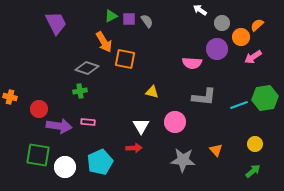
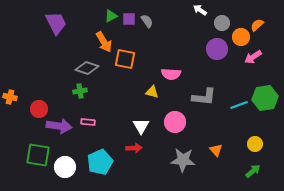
pink semicircle: moved 21 px left, 11 px down
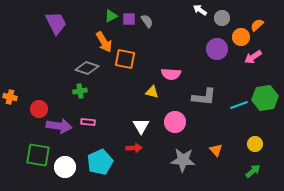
gray circle: moved 5 px up
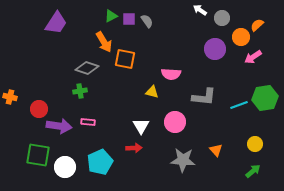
purple trapezoid: rotated 60 degrees clockwise
purple circle: moved 2 px left
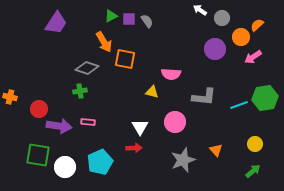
white triangle: moved 1 px left, 1 px down
gray star: rotated 25 degrees counterclockwise
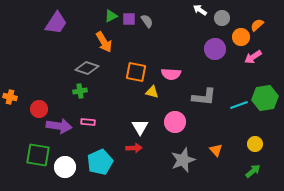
orange square: moved 11 px right, 13 px down
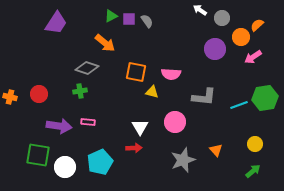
orange arrow: moved 1 px right, 1 px down; rotated 20 degrees counterclockwise
red circle: moved 15 px up
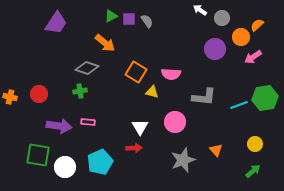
orange square: rotated 20 degrees clockwise
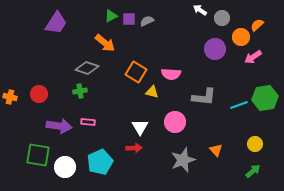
gray semicircle: rotated 80 degrees counterclockwise
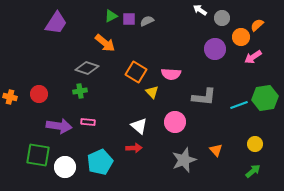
yellow triangle: rotated 32 degrees clockwise
white triangle: moved 1 px left, 1 px up; rotated 18 degrees counterclockwise
gray star: moved 1 px right
